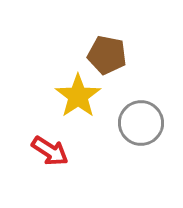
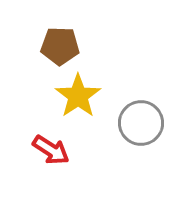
brown pentagon: moved 47 px left, 9 px up; rotated 9 degrees counterclockwise
red arrow: moved 1 px right, 1 px up
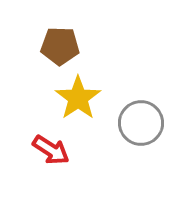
yellow star: moved 2 px down
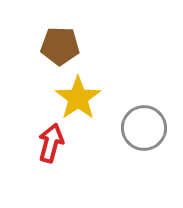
gray circle: moved 3 px right, 5 px down
red arrow: moved 7 px up; rotated 108 degrees counterclockwise
